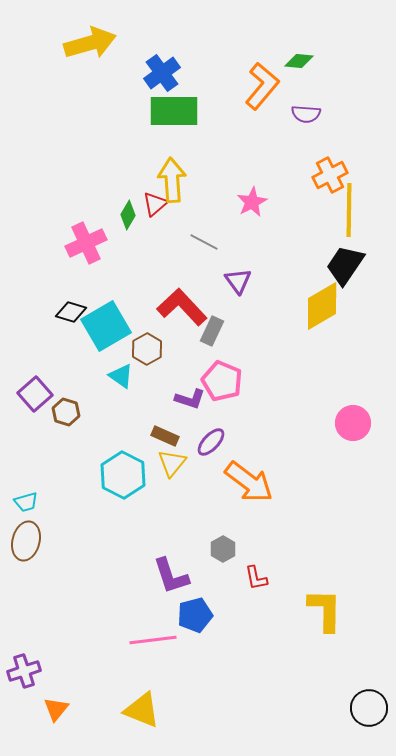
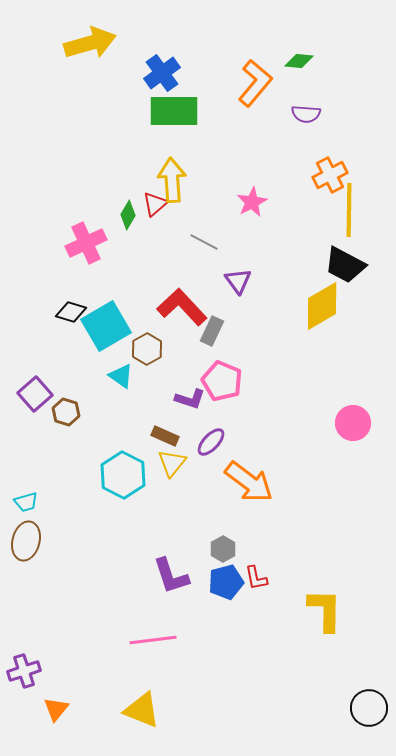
orange L-shape at (262, 86): moved 7 px left, 3 px up
black trapezoid at (345, 265): rotated 96 degrees counterclockwise
blue pentagon at (195, 615): moved 31 px right, 33 px up
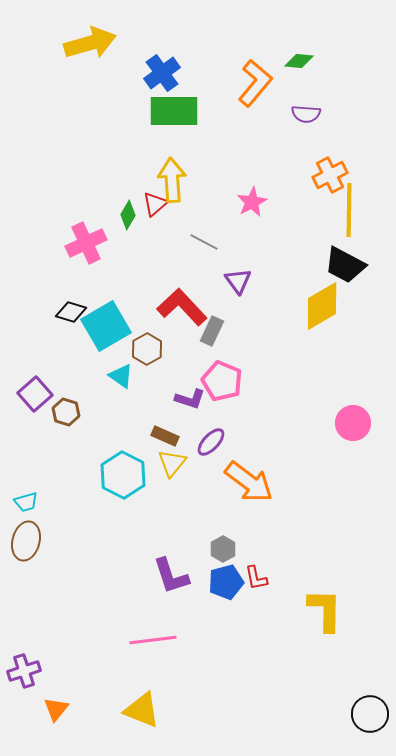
black circle at (369, 708): moved 1 px right, 6 px down
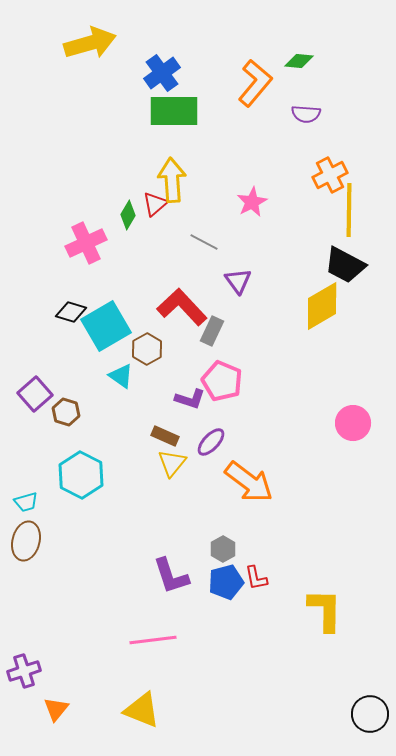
cyan hexagon at (123, 475): moved 42 px left
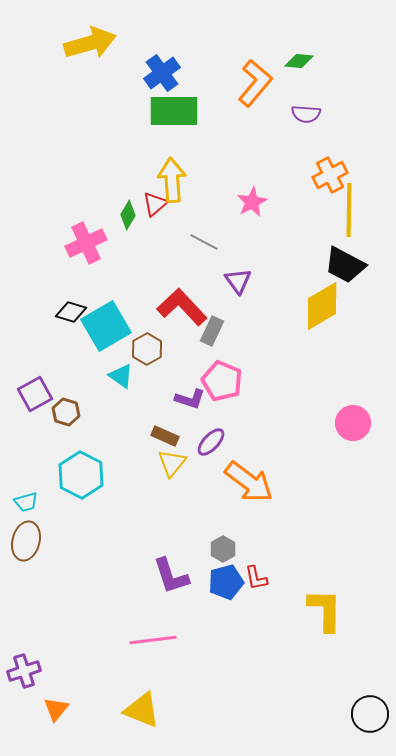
purple square at (35, 394): rotated 12 degrees clockwise
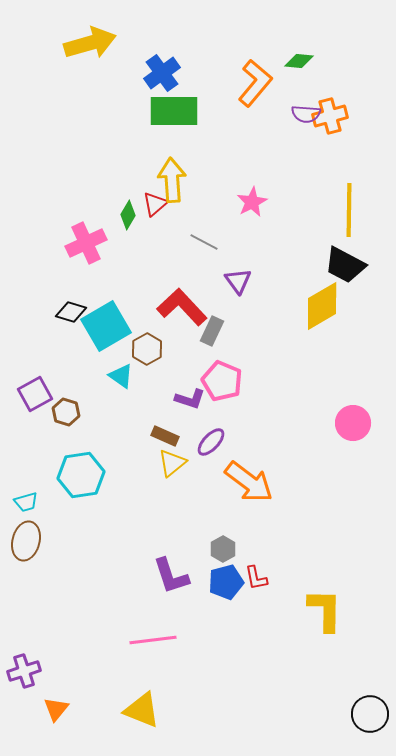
orange cross at (330, 175): moved 59 px up; rotated 12 degrees clockwise
yellow triangle at (172, 463): rotated 12 degrees clockwise
cyan hexagon at (81, 475): rotated 24 degrees clockwise
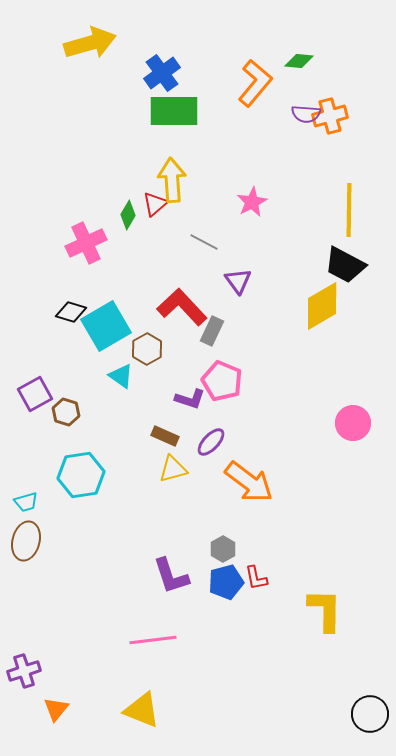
yellow triangle at (172, 463): moved 1 px right, 6 px down; rotated 24 degrees clockwise
